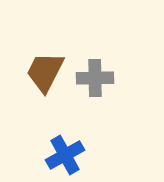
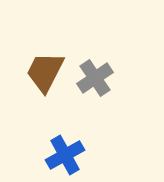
gray cross: rotated 33 degrees counterclockwise
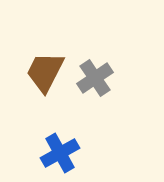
blue cross: moved 5 px left, 2 px up
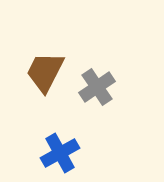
gray cross: moved 2 px right, 9 px down
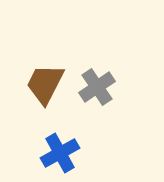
brown trapezoid: moved 12 px down
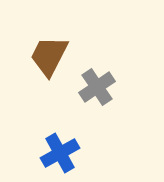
brown trapezoid: moved 4 px right, 28 px up
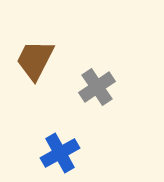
brown trapezoid: moved 14 px left, 4 px down
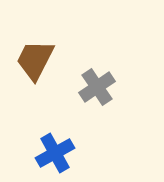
blue cross: moved 5 px left
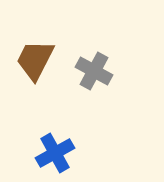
gray cross: moved 3 px left, 16 px up; rotated 27 degrees counterclockwise
